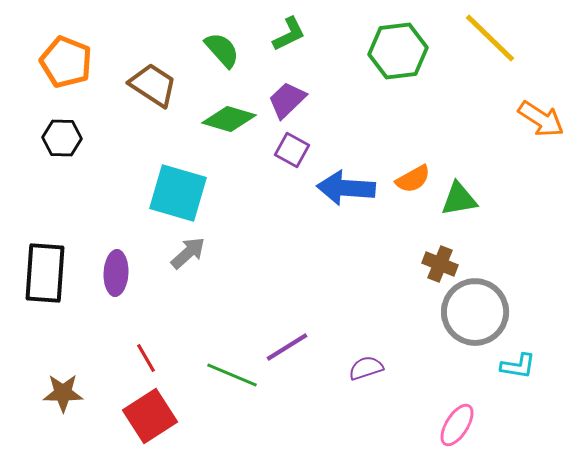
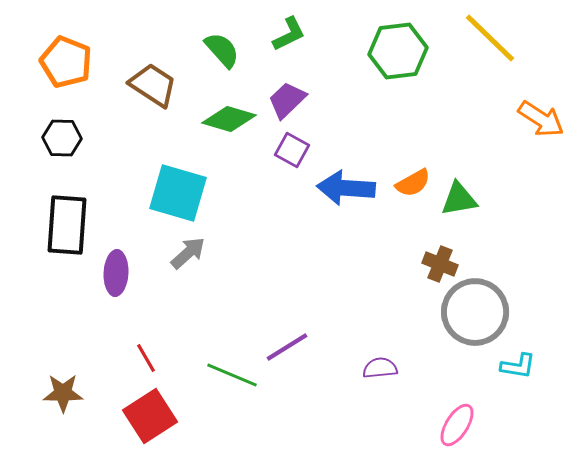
orange semicircle: moved 4 px down
black rectangle: moved 22 px right, 48 px up
purple semicircle: moved 14 px right; rotated 12 degrees clockwise
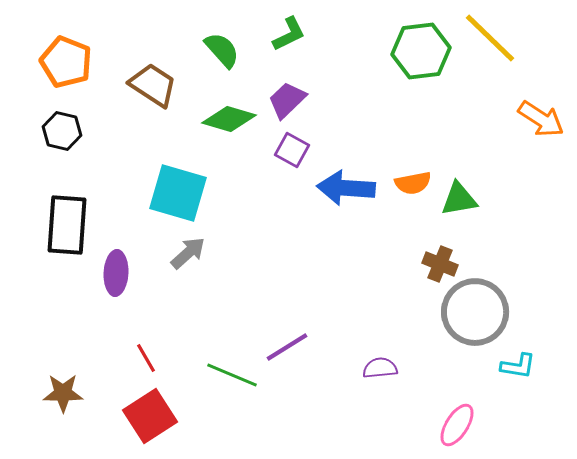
green hexagon: moved 23 px right
black hexagon: moved 7 px up; rotated 12 degrees clockwise
orange semicircle: rotated 18 degrees clockwise
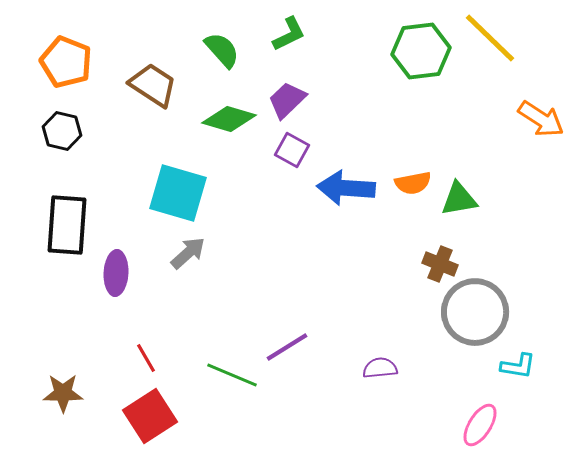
pink ellipse: moved 23 px right
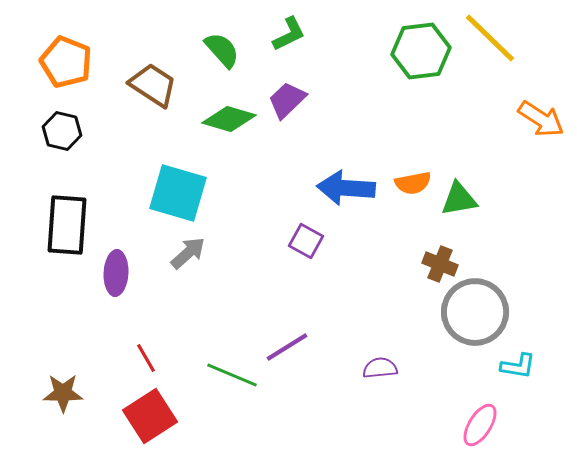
purple square: moved 14 px right, 91 px down
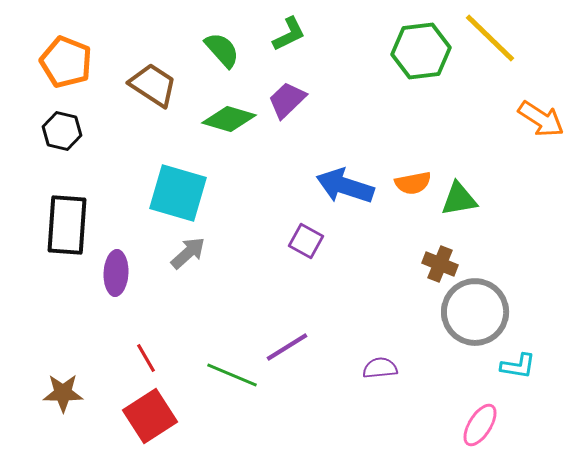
blue arrow: moved 1 px left, 2 px up; rotated 14 degrees clockwise
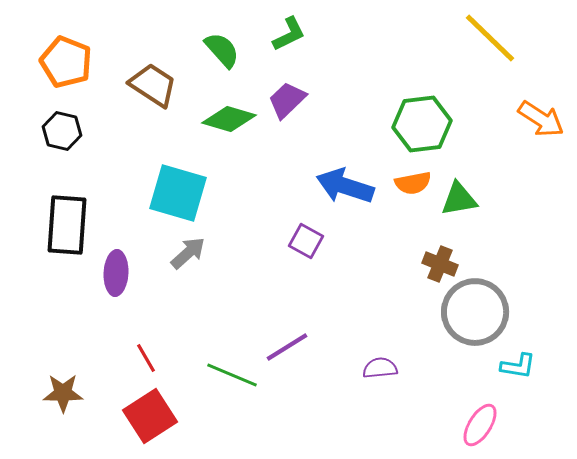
green hexagon: moved 1 px right, 73 px down
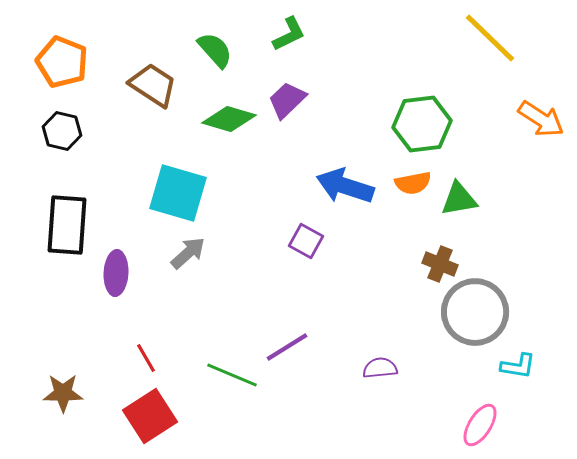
green semicircle: moved 7 px left
orange pentagon: moved 4 px left
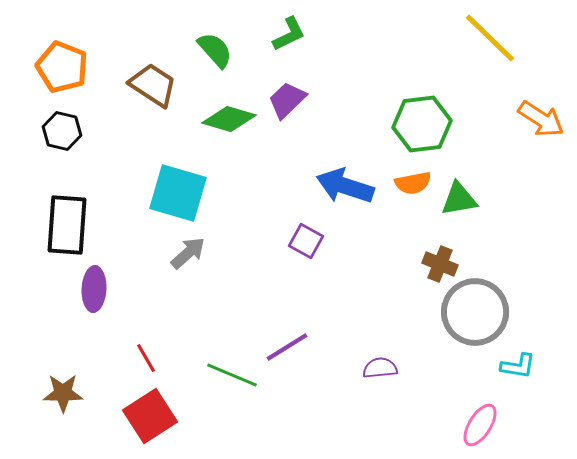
orange pentagon: moved 5 px down
purple ellipse: moved 22 px left, 16 px down
